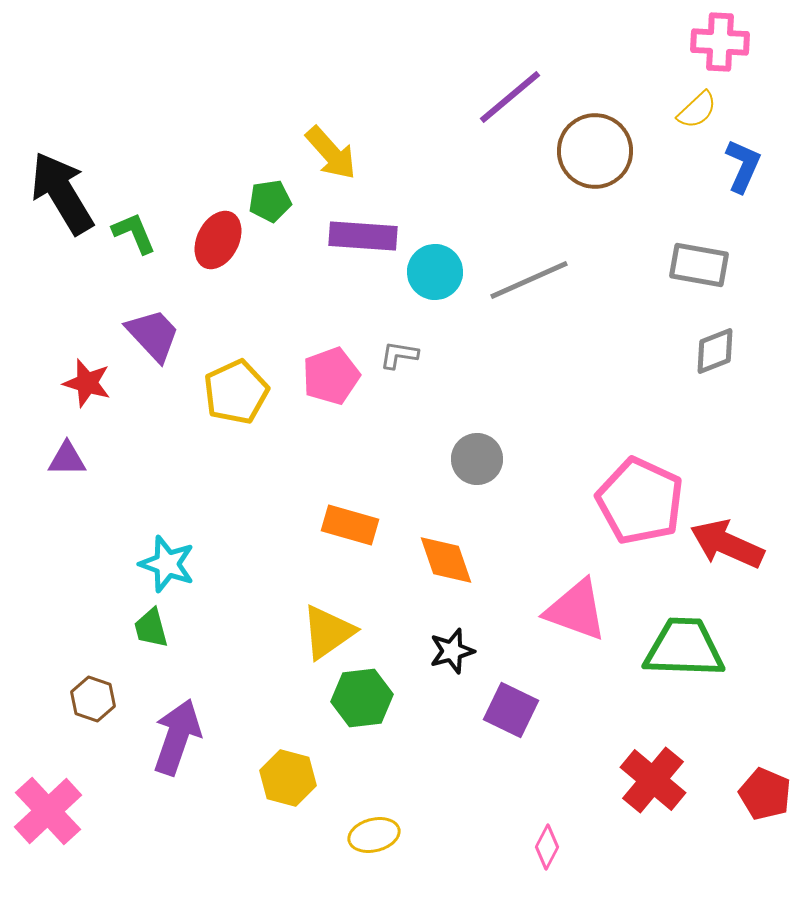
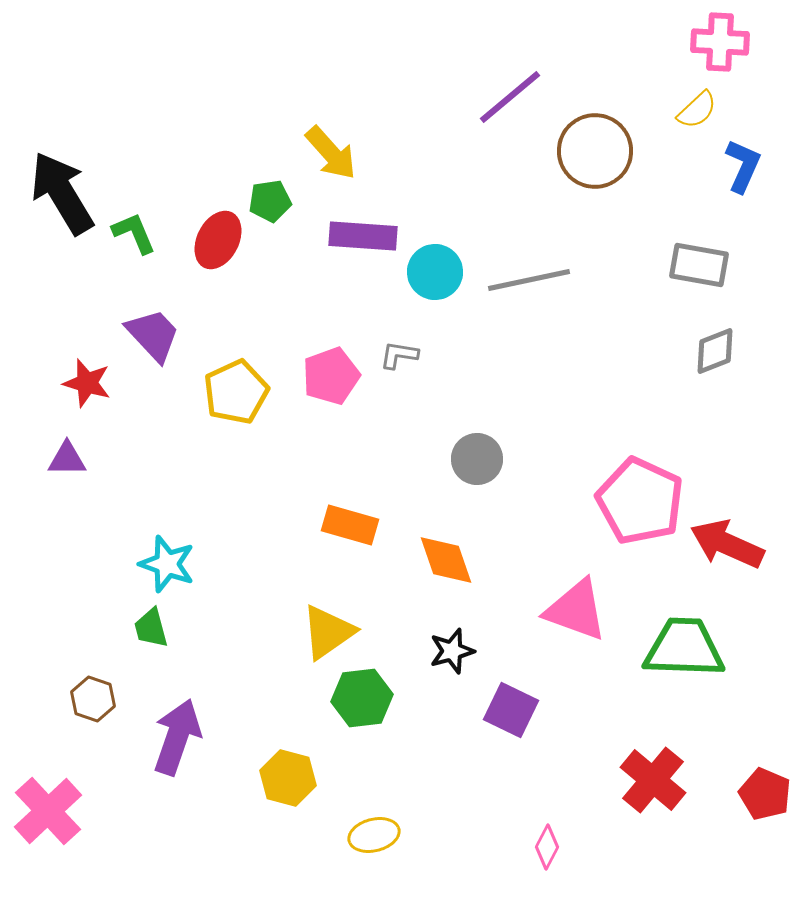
gray line at (529, 280): rotated 12 degrees clockwise
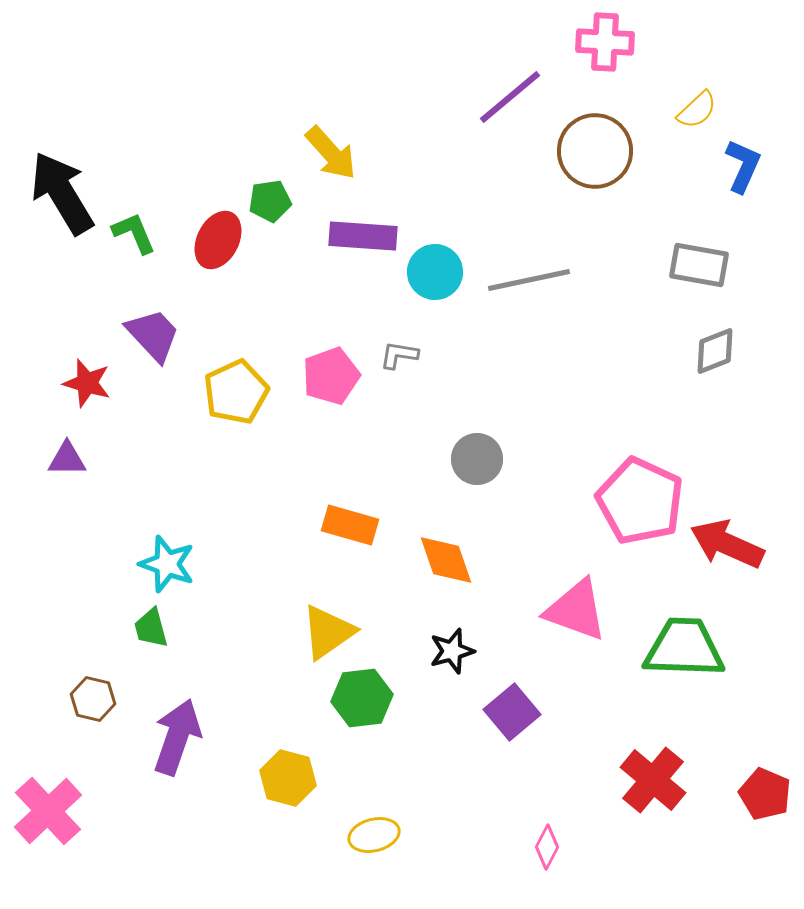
pink cross at (720, 42): moved 115 px left
brown hexagon at (93, 699): rotated 6 degrees counterclockwise
purple square at (511, 710): moved 1 px right, 2 px down; rotated 24 degrees clockwise
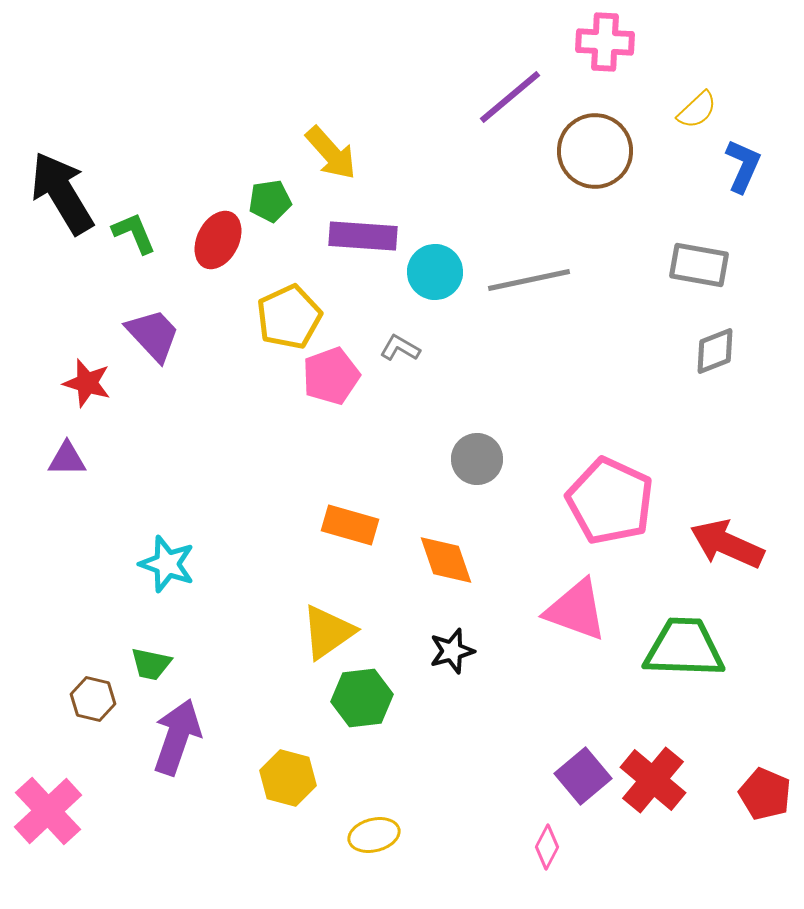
gray L-shape at (399, 355): moved 1 px right, 7 px up; rotated 21 degrees clockwise
yellow pentagon at (236, 392): moved 53 px right, 75 px up
pink pentagon at (640, 501): moved 30 px left
green trapezoid at (151, 628): moved 36 px down; rotated 63 degrees counterclockwise
purple square at (512, 712): moved 71 px right, 64 px down
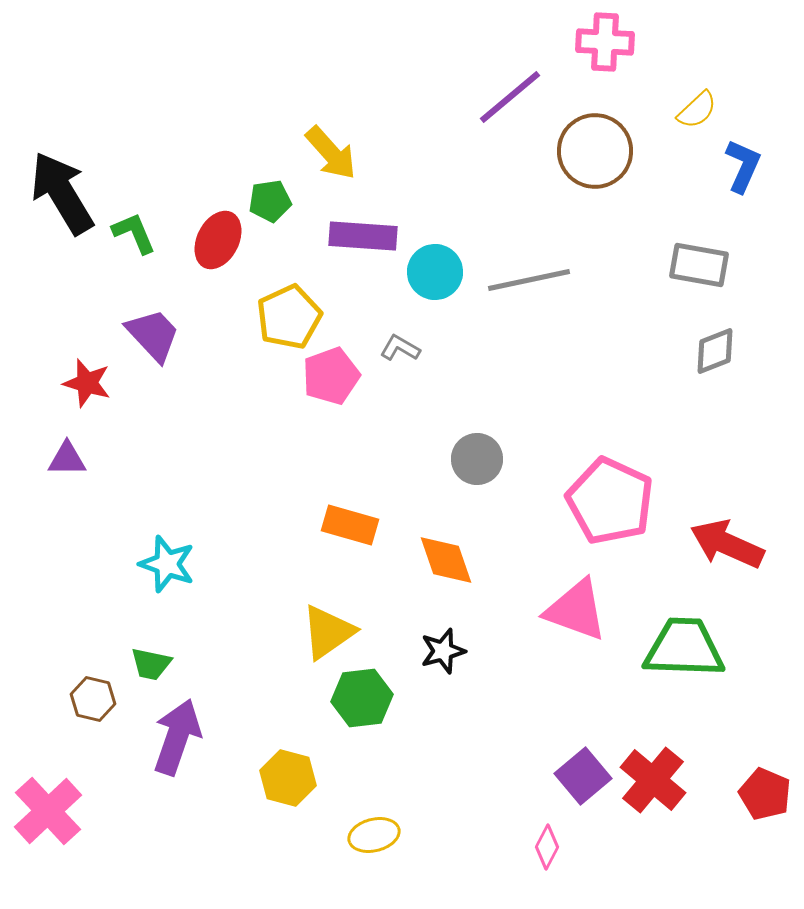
black star at (452, 651): moved 9 px left
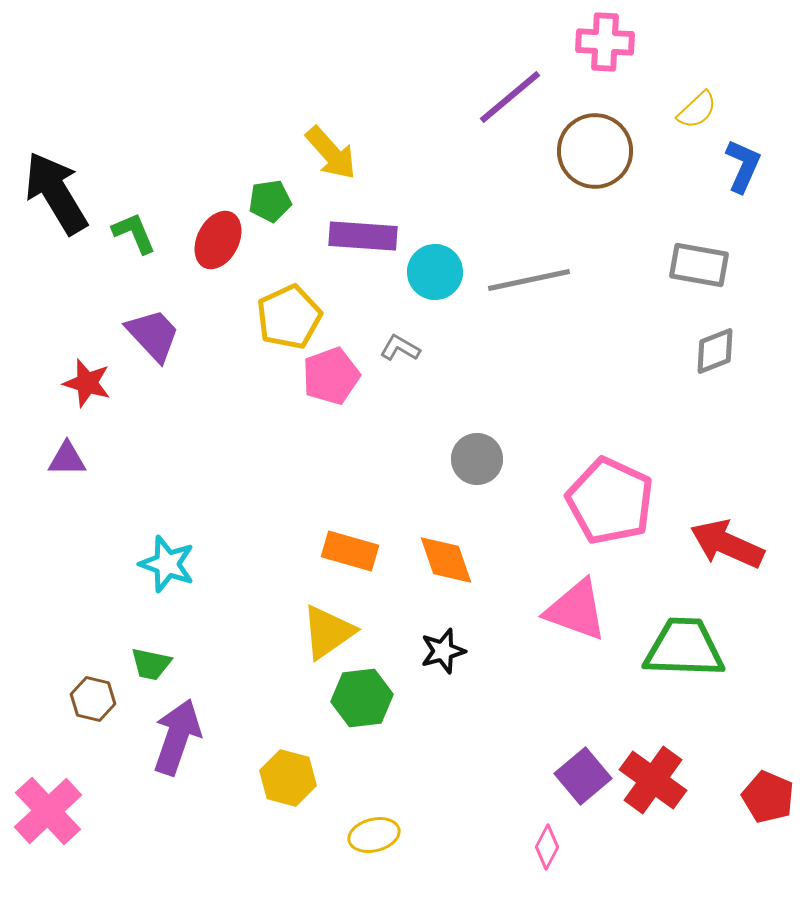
black arrow at (62, 193): moved 6 px left
orange rectangle at (350, 525): moved 26 px down
red cross at (653, 780): rotated 4 degrees counterclockwise
red pentagon at (765, 794): moved 3 px right, 3 px down
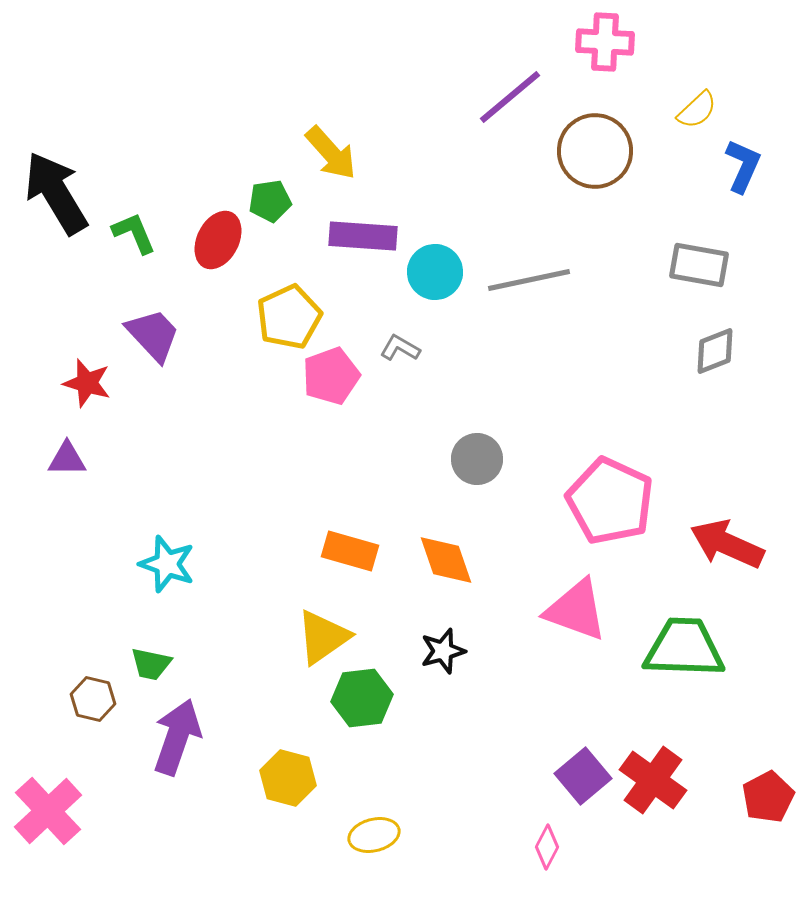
yellow triangle at (328, 632): moved 5 px left, 5 px down
red pentagon at (768, 797): rotated 21 degrees clockwise
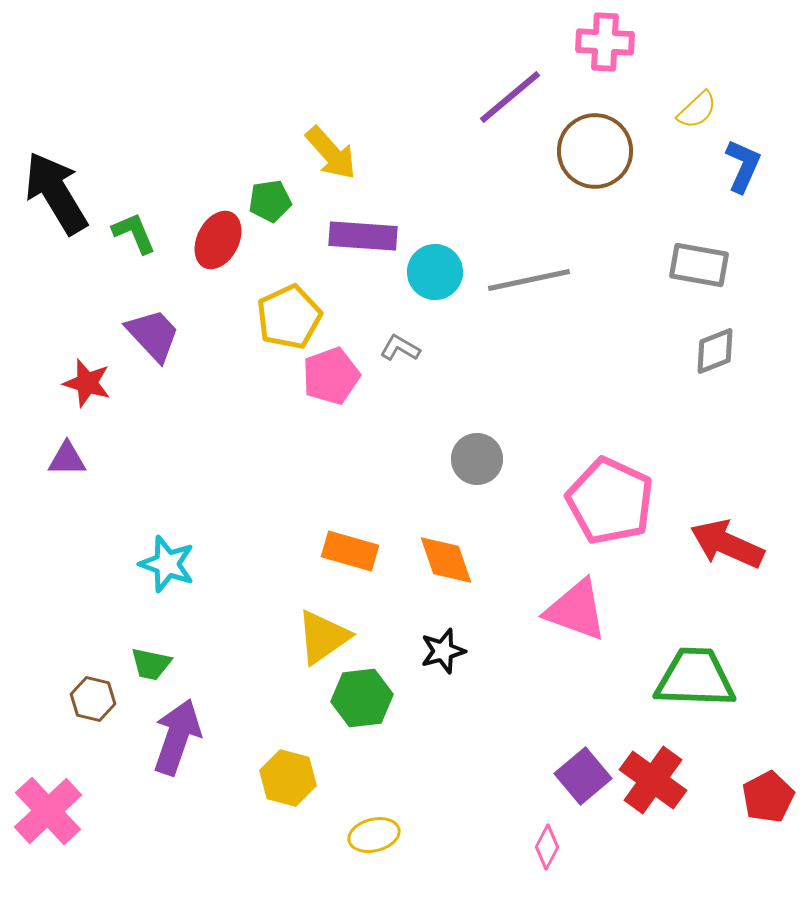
green trapezoid at (684, 648): moved 11 px right, 30 px down
